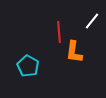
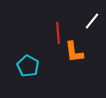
red line: moved 1 px left, 1 px down
orange L-shape: rotated 15 degrees counterclockwise
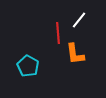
white line: moved 13 px left, 1 px up
orange L-shape: moved 1 px right, 2 px down
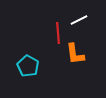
white line: rotated 24 degrees clockwise
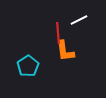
orange L-shape: moved 10 px left, 3 px up
cyan pentagon: rotated 10 degrees clockwise
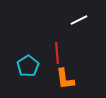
red line: moved 1 px left, 20 px down
orange L-shape: moved 28 px down
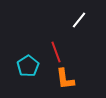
white line: rotated 24 degrees counterclockwise
red line: moved 1 px left, 1 px up; rotated 15 degrees counterclockwise
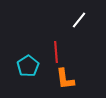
red line: rotated 15 degrees clockwise
